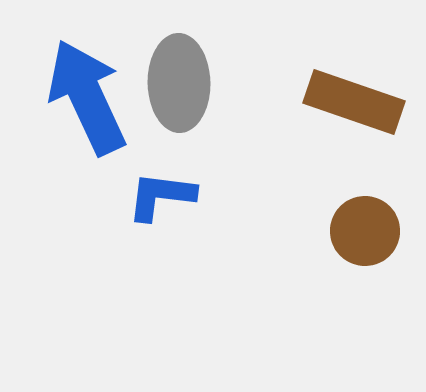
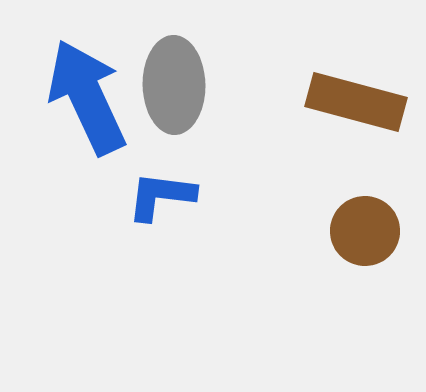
gray ellipse: moved 5 px left, 2 px down
brown rectangle: moved 2 px right; rotated 4 degrees counterclockwise
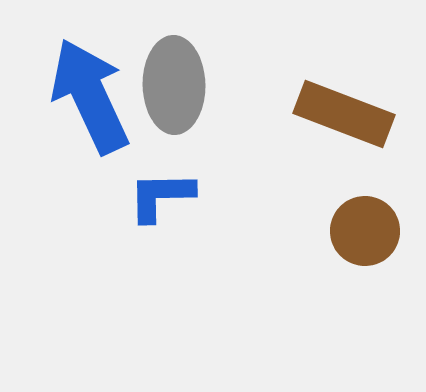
blue arrow: moved 3 px right, 1 px up
brown rectangle: moved 12 px left, 12 px down; rotated 6 degrees clockwise
blue L-shape: rotated 8 degrees counterclockwise
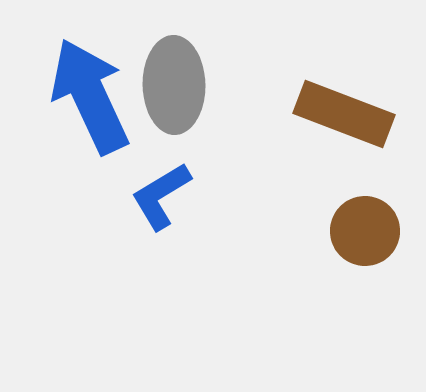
blue L-shape: rotated 30 degrees counterclockwise
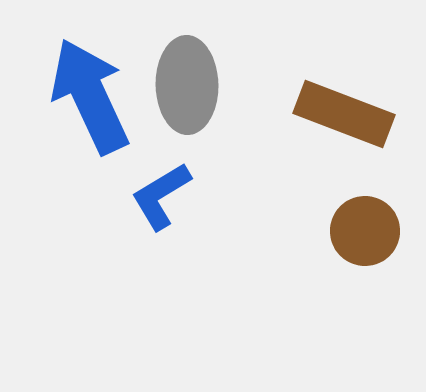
gray ellipse: moved 13 px right
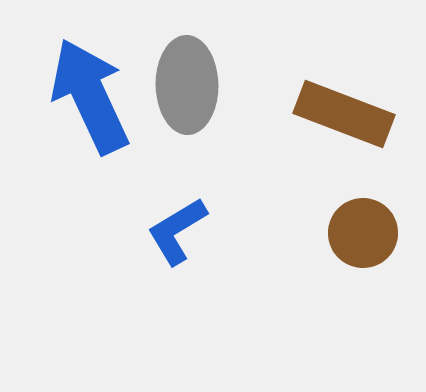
blue L-shape: moved 16 px right, 35 px down
brown circle: moved 2 px left, 2 px down
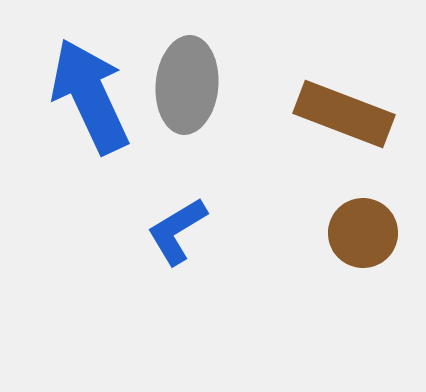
gray ellipse: rotated 6 degrees clockwise
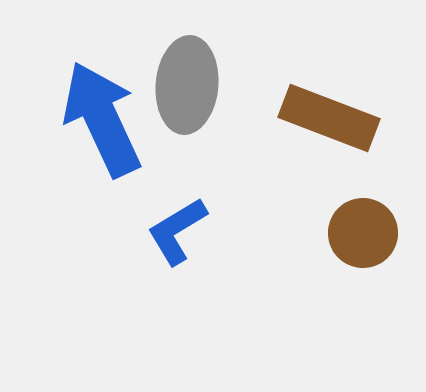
blue arrow: moved 12 px right, 23 px down
brown rectangle: moved 15 px left, 4 px down
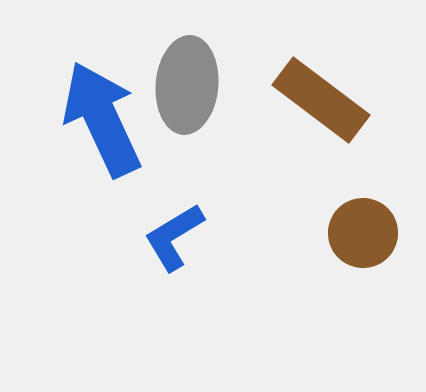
brown rectangle: moved 8 px left, 18 px up; rotated 16 degrees clockwise
blue L-shape: moved 3 px left, 6 px down
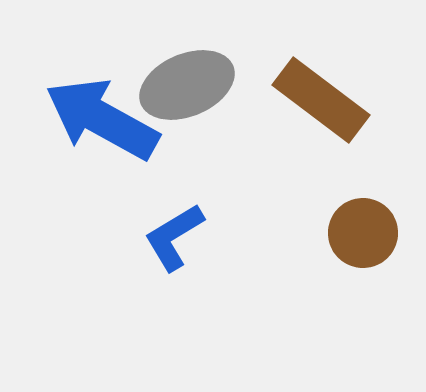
gray ellipse: rotated 62 degrees clockwise
blue arrow: rotated 36 degrees counterclockwise
